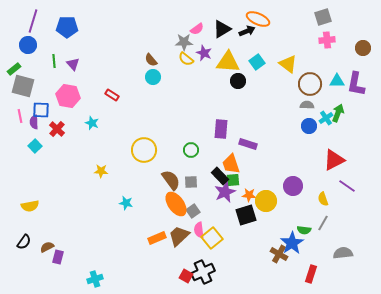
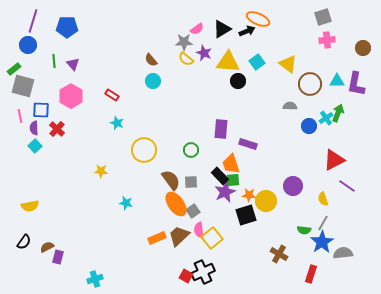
cyan circle at (153, 77): moved 4 px down
pink hexagon at (68, 96): moved 3 px right; rotated 20 degrees clockwise
gray semicircle at (307, 105): moved 17 px left, 1 px down
purple semicircle at (34, 122): moved 6 px down
cyan star at (92, 123): moved 25 px right
blue star at (292, 243): moved 30 px right, 1 px up
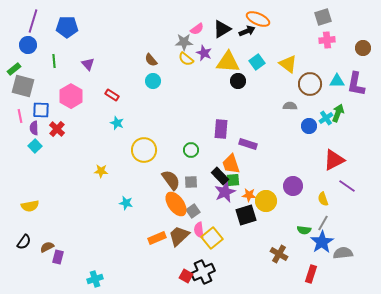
purple triangle at (73, 64): moved 15 px right
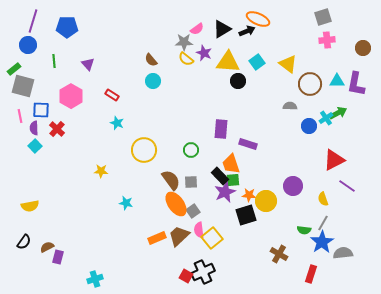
green arrow at (338, 113): rotated 42 degrees clockwise
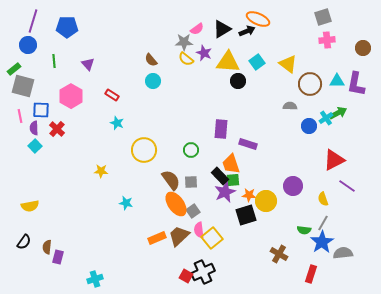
brown semicircle at (47, 247): rotated 56 degrees counterclockwise
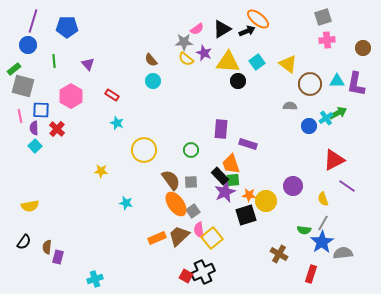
orange ellipse at (258, 19): rotated 15 degrees clockwise
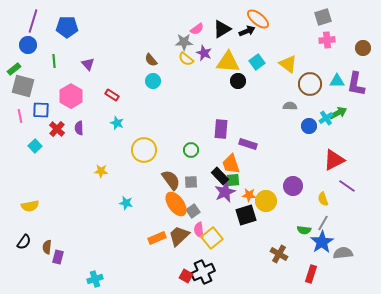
purple semicircle at (34, 128): moved 45 px right
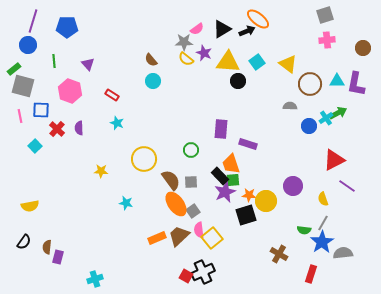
gray square at (323, 17): moved 2 px right, 2 px up
pink hexagon at (71, 96): moved 1 px left, 5 px up; rotated 10 degrees counterclockwise
yellow circle at (144, 150): moved 9 px down
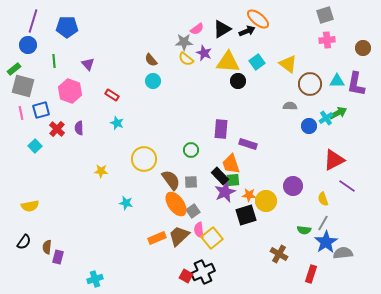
blue square at (41, 110): rotated 18 degrees counterclockwise
pink line at (20, 116): moved 1 px right, 3 px up
blue star at (322, 242): moved 4 px right
